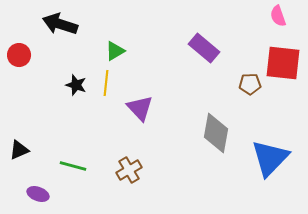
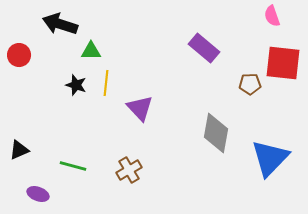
pink semicircle: moved 6 px left
green triangle: moved 24 px left; rotated 30 degrees clockwise
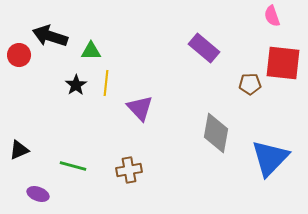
black arrow: moved 10 px left, 12 px down
black star: rotated 20 degrees clockwise
brown cross: rotated 20 degrees clockwise
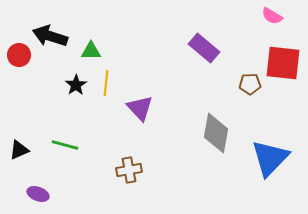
pink semicircle: rotated 40 degrees counterclockwise
green line: moved 8 px left, 21 px up
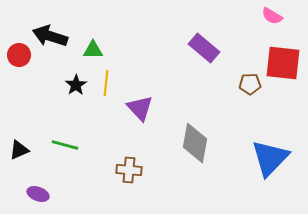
green triangle: moved 2 px right, 1 px up
gray diamond: moved 21 px left, 10 px down
brown cross: rotated 15 degrees clockwise
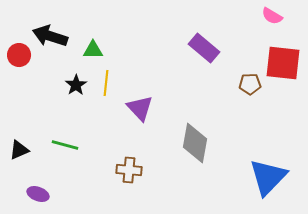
blue triangle: moved 2 px left, 19 px down
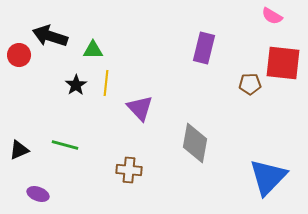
purple rectangle: rotated 64 degrees clockwise
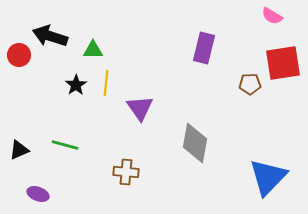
red square: rotated 15 degrees counterclockwise
purple triangle: rotated 8 degrees clockwise
brown cross: moved 3 px left, 2 px down
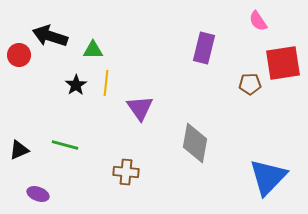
pink semicircle: moved 14 px left, 5 px down; rotated 25 degrees clockwise
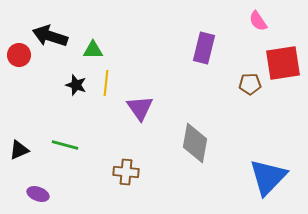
black star: rotated 20 degrees counterclockwise
